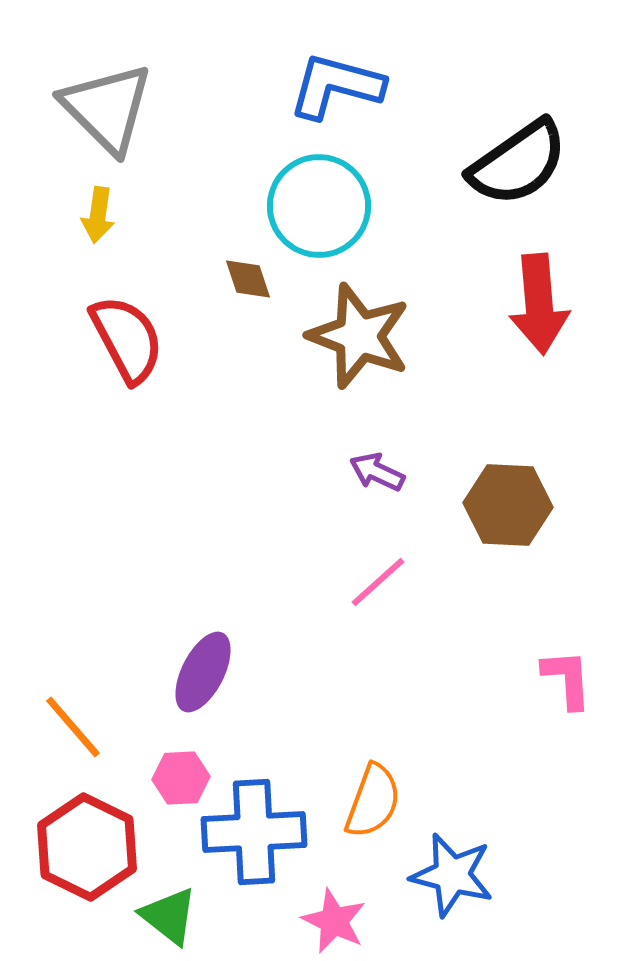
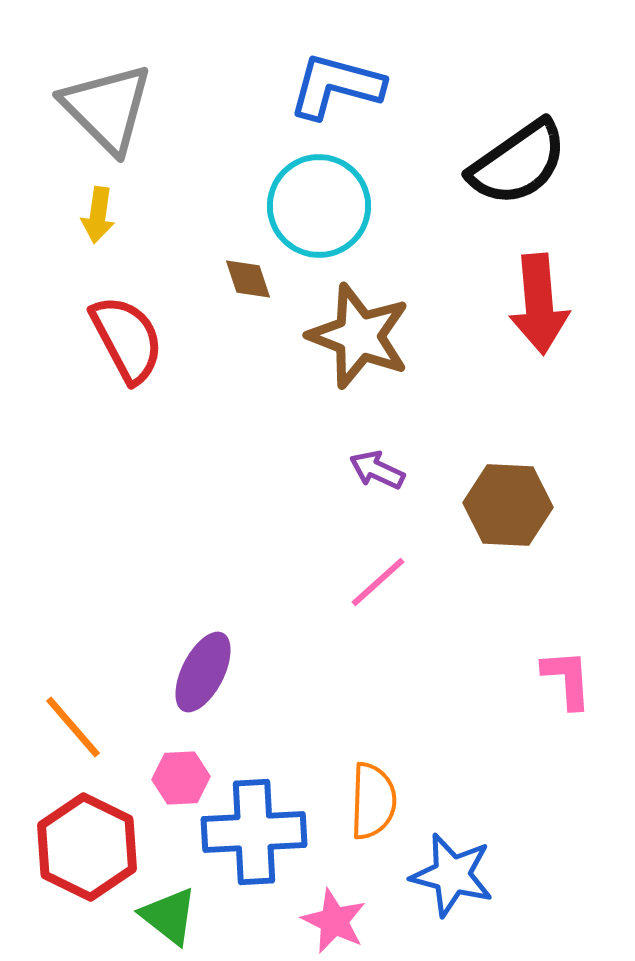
purple arrow: moved 2 px up
orange semicircle: rotated 18 degrees counterclockwise
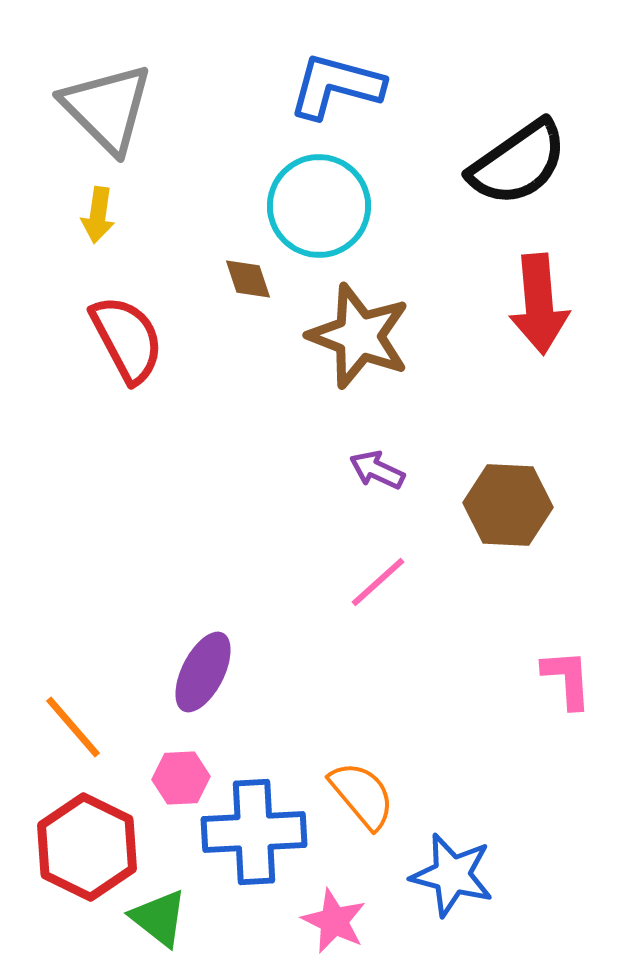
orange semicircle: moved 11 px left, 6 px up; rotated 42 degrees counterclockwise
green triangle: moved 10 px left, 2 px down
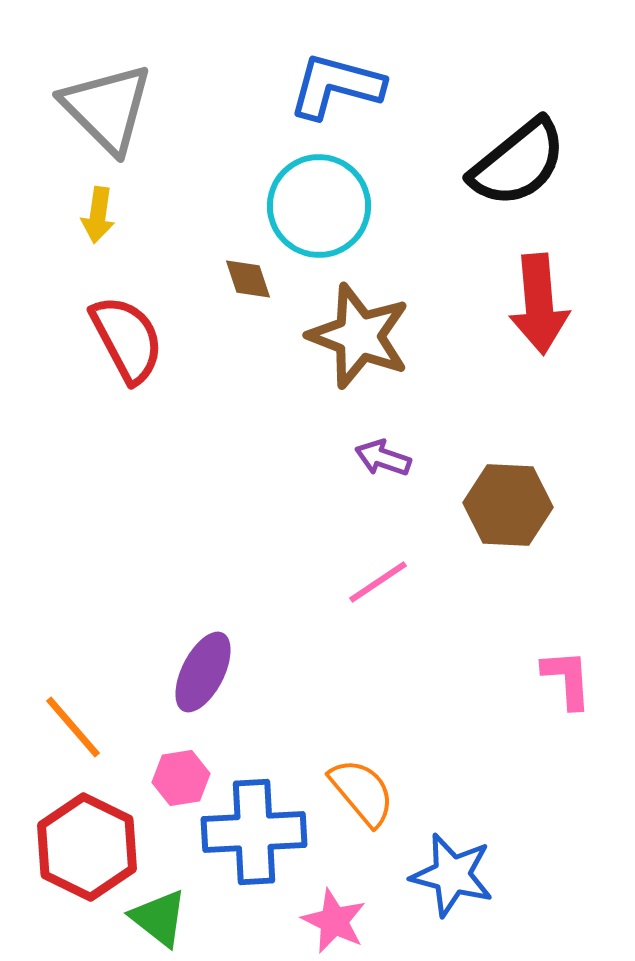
black semicircle: rotated 4 degrees counterclockwise
purple arrow: moved 6 px right, 12 px up; rotated 6 degrees counterclockwise
pink line: rotated 8 degrees clockwise
pink hexagon: rotated 6 degrees counterclockwise
orange semicircle: moved 3 px up
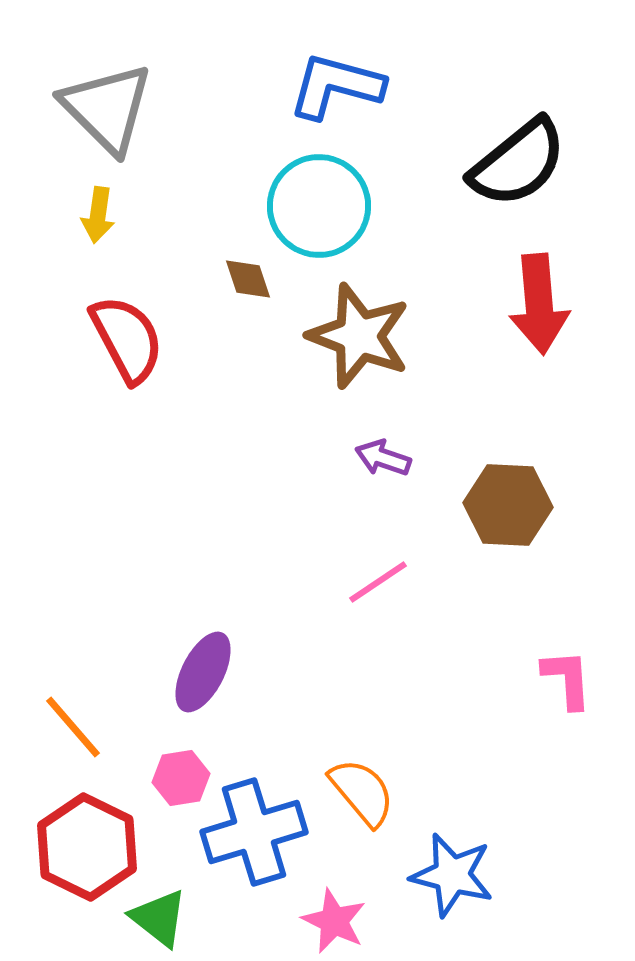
blue cross: rotated 14 degrees counterclockwise
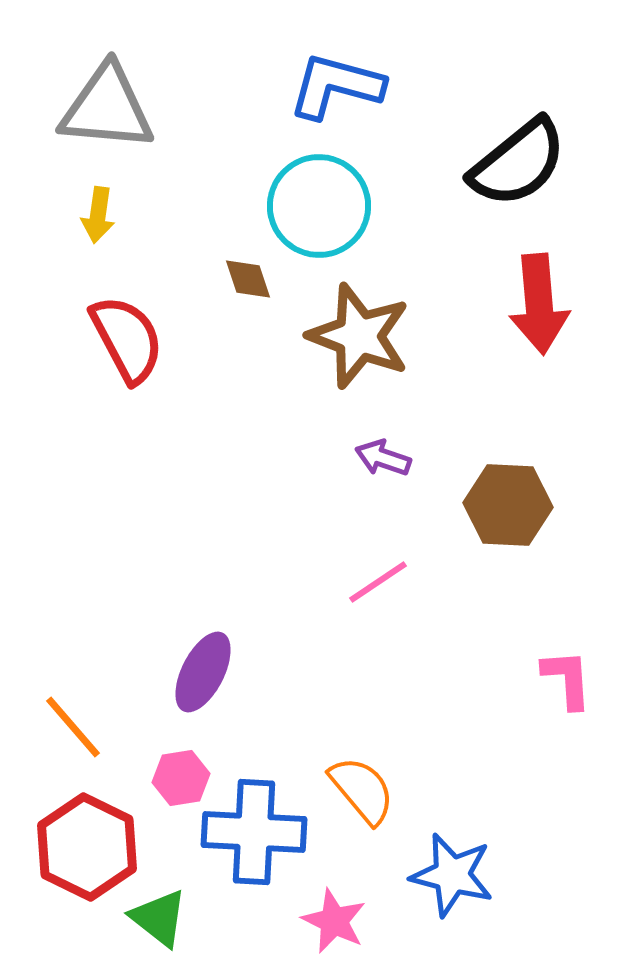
gray triangle: rotated 40 degrees counterclockwise
orange semicircle: moved 2 px up
blue cross: rotated 20 degrees clockwise
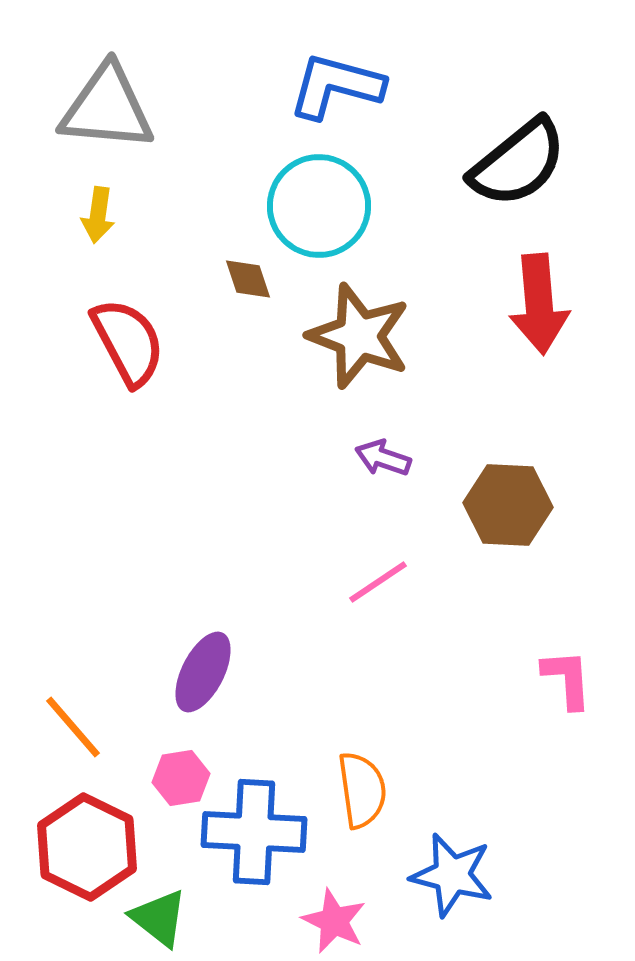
red semicircle: moved 1 px right, 3 px down
orange semicircle: rotated 32 degrees clockwise
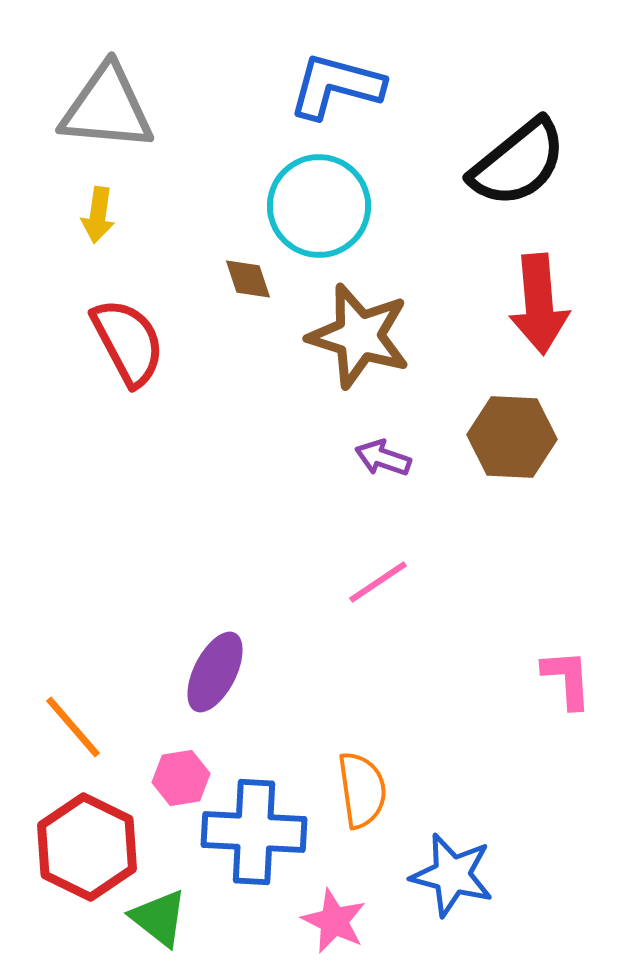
brown star: rotated 4 degrees counterclockwise
brown hexagon: moved 4 px right, 68 px up
purple ellipse: moved 12 px right
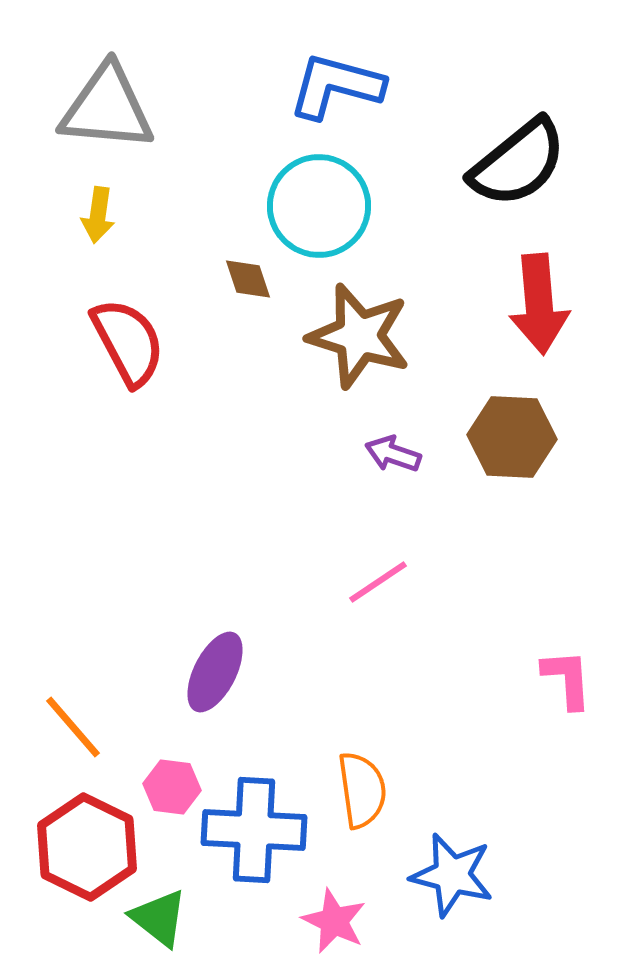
purple arrow: moved 10 px right, 4 px up
pink hexagon: moved 9 px left, 9 px down; rotated 16 degrees clockwise
blue cross: moved 2 px up
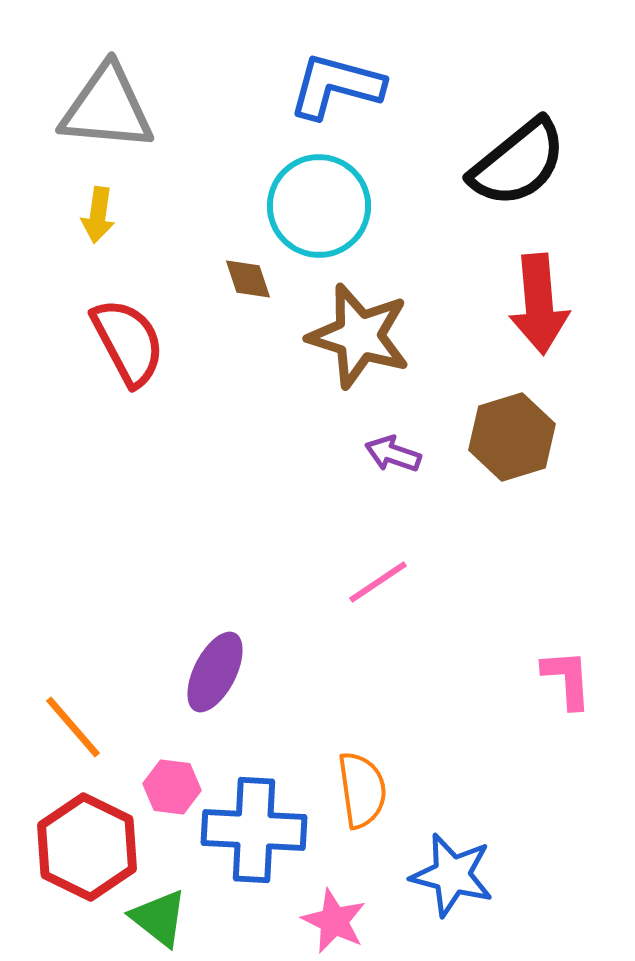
brown hexagon: rotated 20 degrees counterclockwise
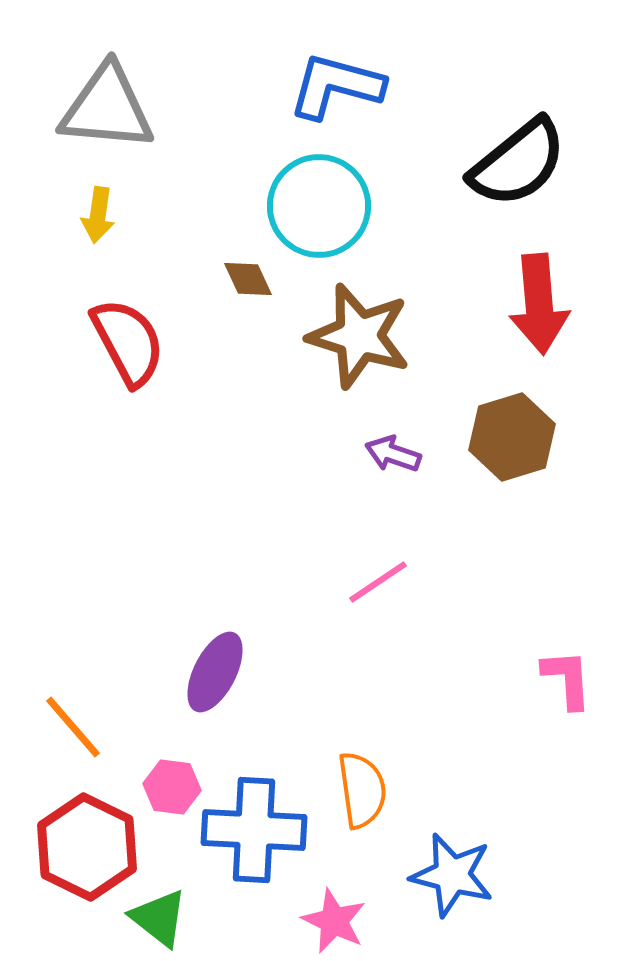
brown diamond: rotated 6 degrees counterclockwise
